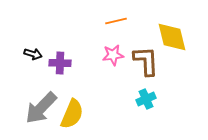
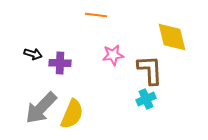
orange line: moved 20 px left, 6 px up; rotated 20 degrees clockwise
brown L-shape: moved 4 px right, 9 px down
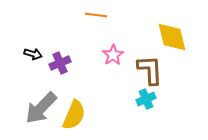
pink star: rotated 25 degrees counterclockwise
purple cross: rotated 25 degrees counterclockwise
yellow semicircle: moved 2 px right, 1 px down
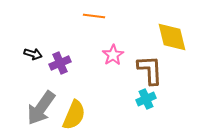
orange line: moved 2 px left, 1 px down
gray arrow: rotated 9 degrees counterclockwise
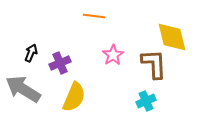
black arrow: moved 2 px left, 1 px up; rotated 84 degrees counterclockwise
brown L-shape: moved 4 px right, 6 px up
cyan cross: moved 2 px down
gray arrow: moved 18 px left, 19 px up; rotated 87 degrees clockwise
yellow semicircle: moved 18 px up
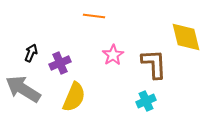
yellow diamond: moved 14 px right
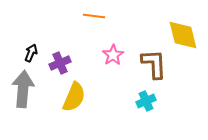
yellow diamond: moved 3 px left, 2 px up
gray arrow: rotated 63 degrees clockwise
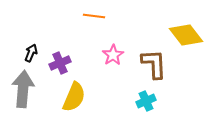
yellow diamond: moved 3 px right; rotated 24 degrees counterclockwise
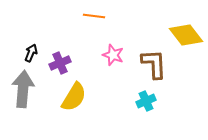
pink star: rotated 20 degrees counterclockwise
yellow semicircle: rotated 8 degrees clockwise
